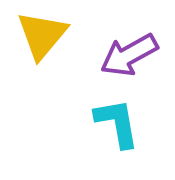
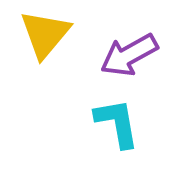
yellow triangle: moved 3 px right, 1 px up
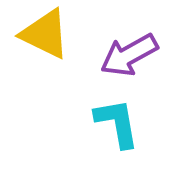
yellow triangle: rotated 44 degrees counterclockwise
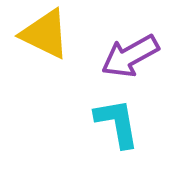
purple arrow: moved 1 px right, 1 px down
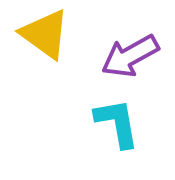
yellow triangle: rotated 10 degrees clockwise
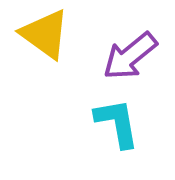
purple arrow: rotated 10 degrees counterclockwise
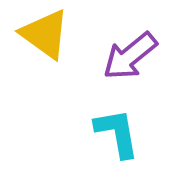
cyan L-shape: moved 10 px down
